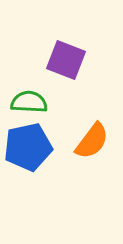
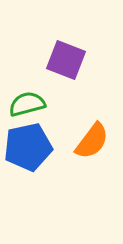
green semicircle: moved 2 px left, 2 px down; rotated 18 degrees counterclockwise
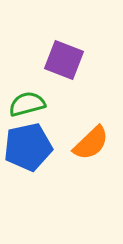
purple square: moved 2 px left
orange semicircle: moved 1 px left, 2 px down; rotated 9 degrees clockwise
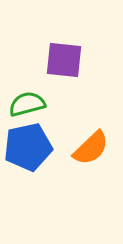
purple square: rotated 15 degrees counterclockwise
orange semicircle: moved 5 px down
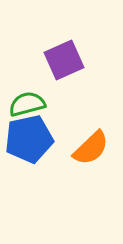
purple square: rotated 30 degrees counterclockwise
blue pentagon: moved 1 px right, 8 px up
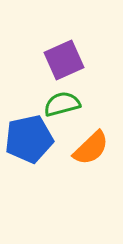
green semicircle: moved 35 px right
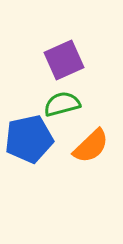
orange semicircle: moved 2 px up
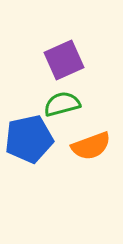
orange semicircle: rotated 24 degrees clockwise
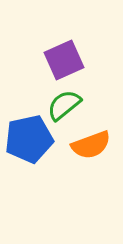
green semicircle: moved 2 px right, 1 px down; rotated 24 degrees counterclockwise
orange semicircle: moved 1 px up
